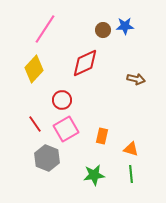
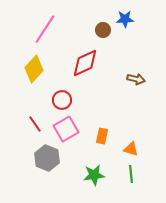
blue star: moved 7 px up
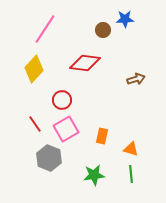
red diamond: rotated 32 degrees clockwise
brown arrow: rotated 30 degrees counterclockwise
gray hexagon: moved 2 px right
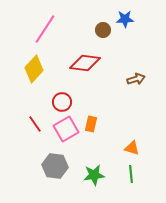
red circle: moved 2 px down
orange rectangle: moved 11 px left, 12 px up
orange triangle: moved 1 px right, 1 px up
gray hexagon: moved 6 px right, 8 px down; rotated 15 degrees counterclockwise
